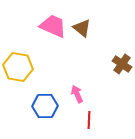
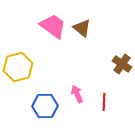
pink trapezoid: rotated 12 degrees clockwise
yellow hexagon: rotated 24 degrees counterclockwise
red line: moved 15 px right, 18 px up
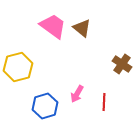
pink arrow: rotated 126 degrees counterclockwise
blue hexagon: rotated 15 degrees counterclockwise
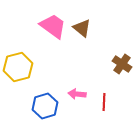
pink arrow: rotated 66 degrees clockwise
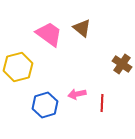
pink trapezoid: moved 4 px left, 8 px down
pink arrow: rotated 18 degrees counterclockwise
red line: moved 2 px left, 1 px down
blue hexagon: moved 1 px up
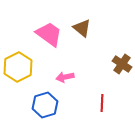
yellow hexagon: rotated 12 degrees counterclockwise
pink arrow: moved 12 px left, 17 px up
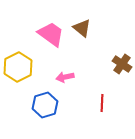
pink trapezoid: moved 2 px right
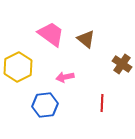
brown triangle: moved 4 px right, 11 px down
blue hexagon: rotated 10 degrees clockwise
